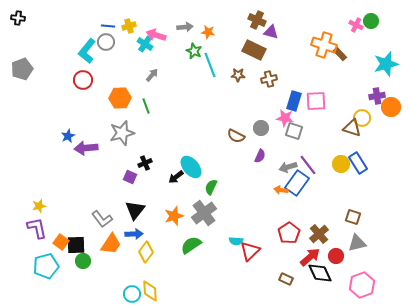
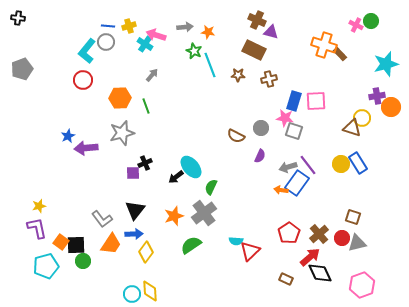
purple square at (130, 177): moved 3 px right, 4 px up; rotated 24 degrees counterclockwise
red circle at (336, 256): moved 6 px right, 18 px up
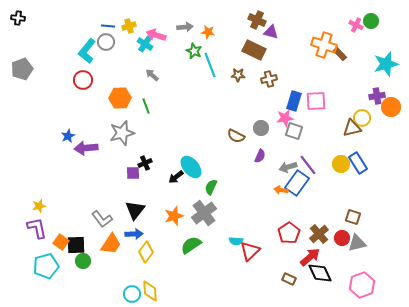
gray arrow at (152, 75): rotated 88 degrees counterclockwise
pink star at (285, 118): rotated 18 degrees counterclockwise
brown triangle at (352, 128): rotated 30 degrees counterclockwise
brown rectangle at (286, 279): moved 3 px right
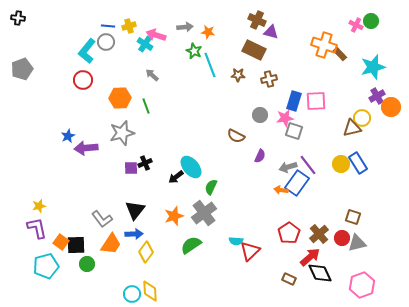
cyan star at (386, 64): moved 13 px left, 3 px down
purple cross at (377, 96): rotated 21 degrees counterclockwise
gray circle at (261, 128): moved 1 px left, 13 px up
purple square at (133, 173): moved 2 px left, 5 px up
green circle at (83, 261): moved 4 px right, 3 px down
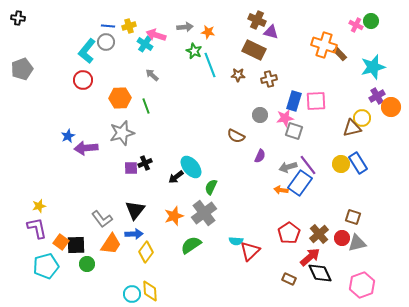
blue rectangle at (297, 183): moved 3 px right
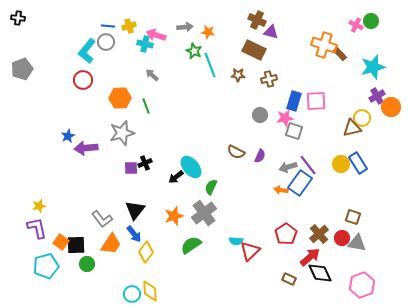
cyan cross at (145, 44): rotated 21 degrees counterclockwise
brown semicircle at (236, 136): moved 16 px down
red pentagon at (289, 233): moved 3 px left, 1 px down
blue arrow at (134, 234): rotated 54 degrees clockwise
gray triangle at (357, 243): rotated 24 degrees clockwise
